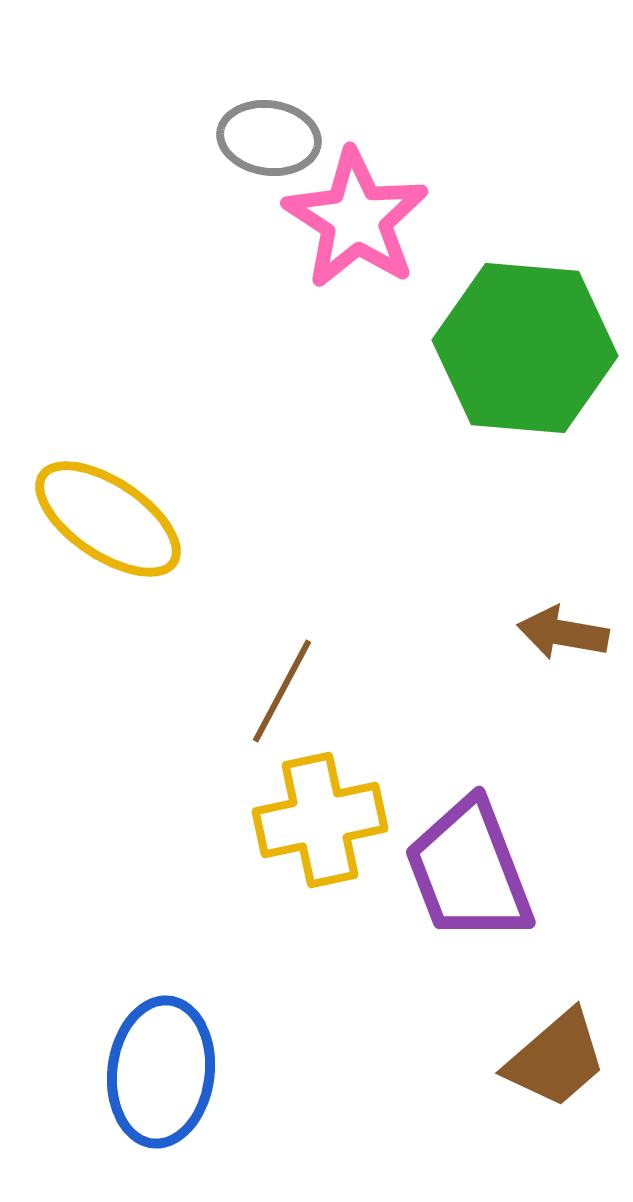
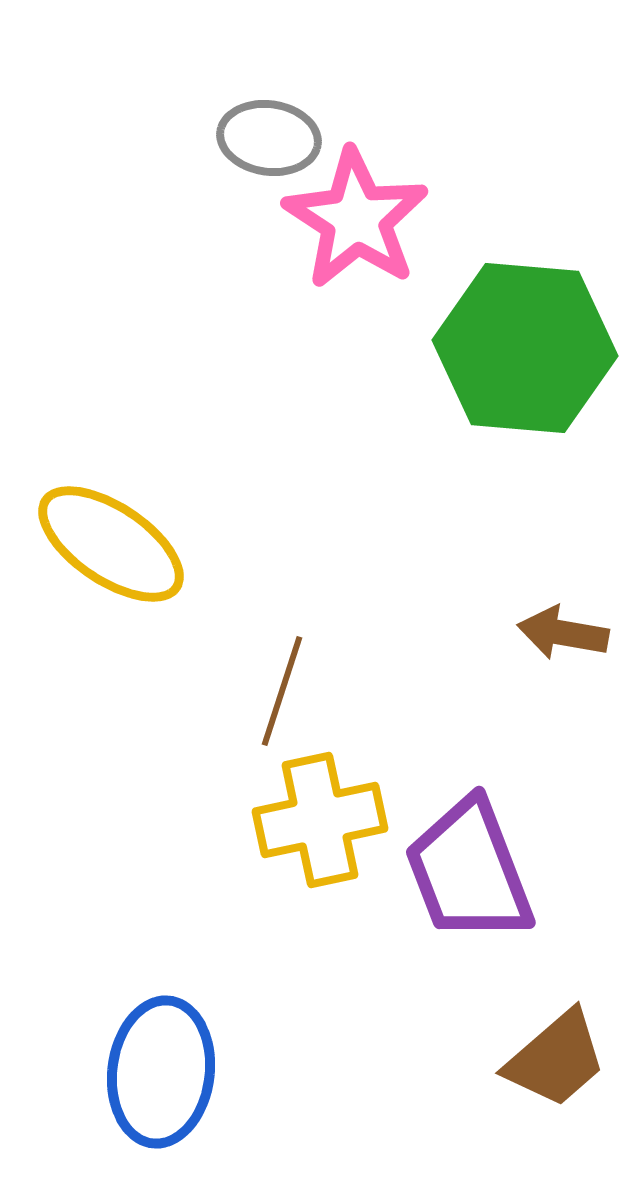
yellow ellipse: moved 3 px right, 25 px down
brown line: rotated 10 degrees counterclockwise
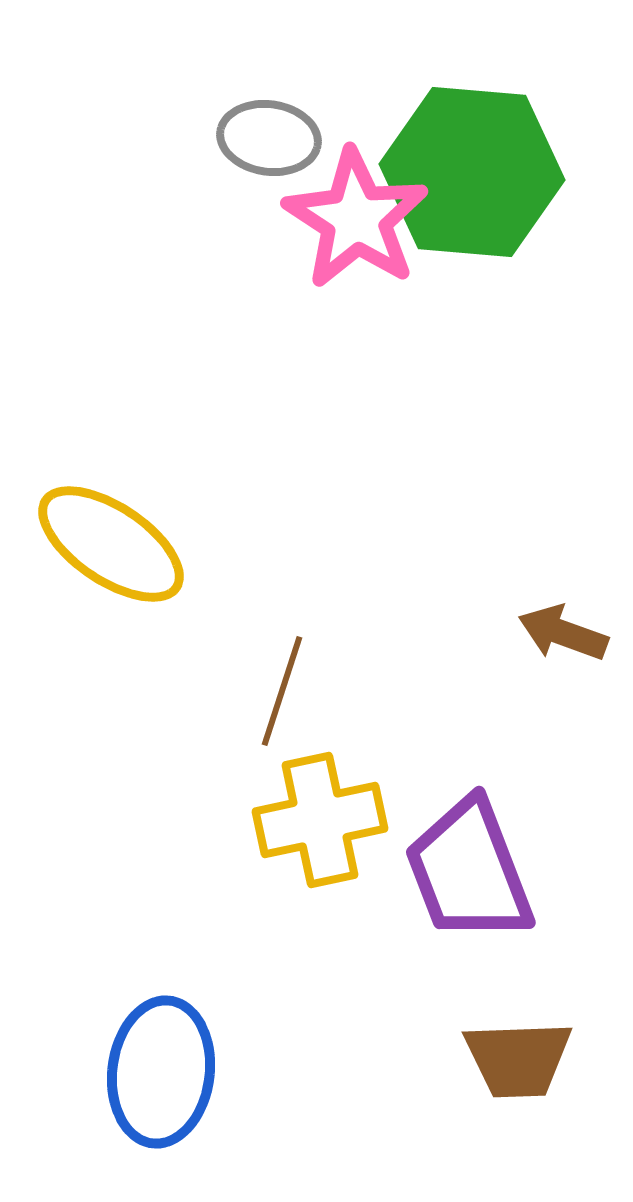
green hexagon: moved 53 px left, 176 px up
brown arrow: rotated 10 degrees clockwise
brown trapezoid: moved 38 px left; rotated 39 degrees clockwise
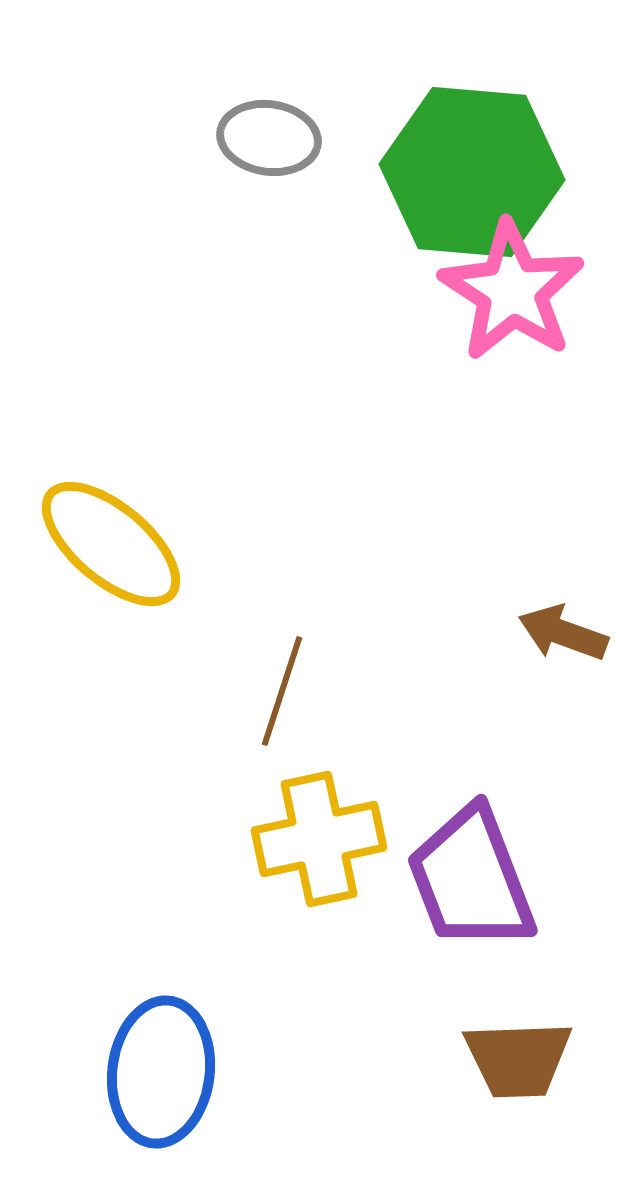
pink star: moved 156 px right, 72 px down
yellow ellipse: rotated 6 degrees clockwise
yellow cross: moved 1 px left, 19 px down
purple trapezoid: moved 2 px right, 8 px down
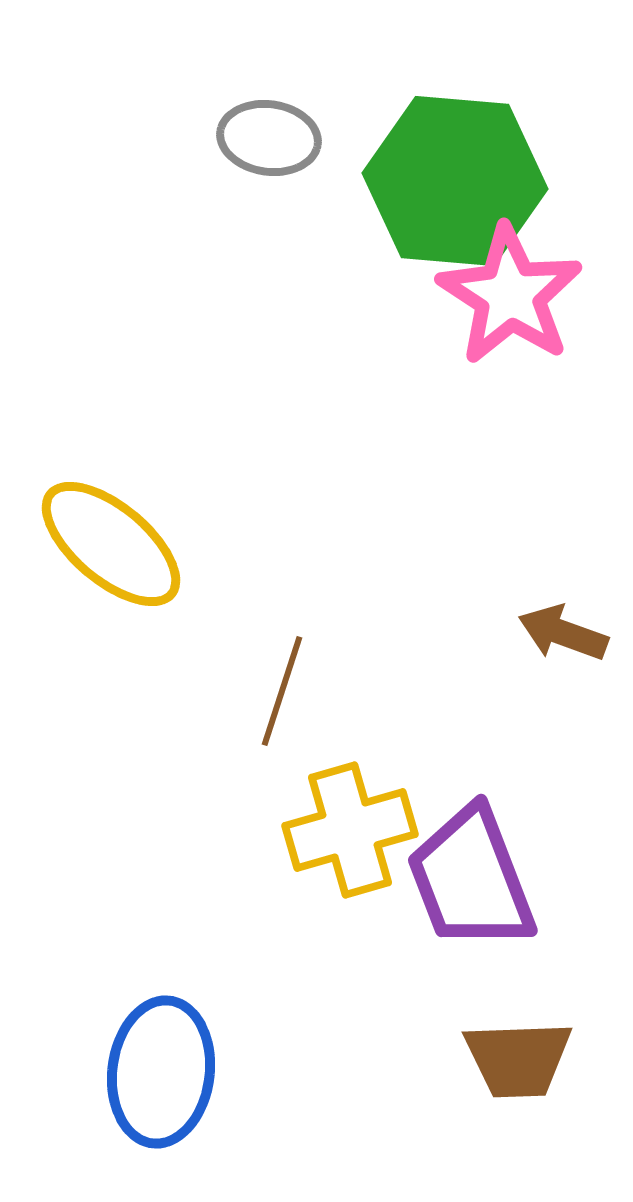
green hexagon: moved 17 px left, 9 px down
pink star: moved 2 px left, 4 px down
yellow cross: moved 31 px right, 9 px up; rotated 4 degrees counterclockwise
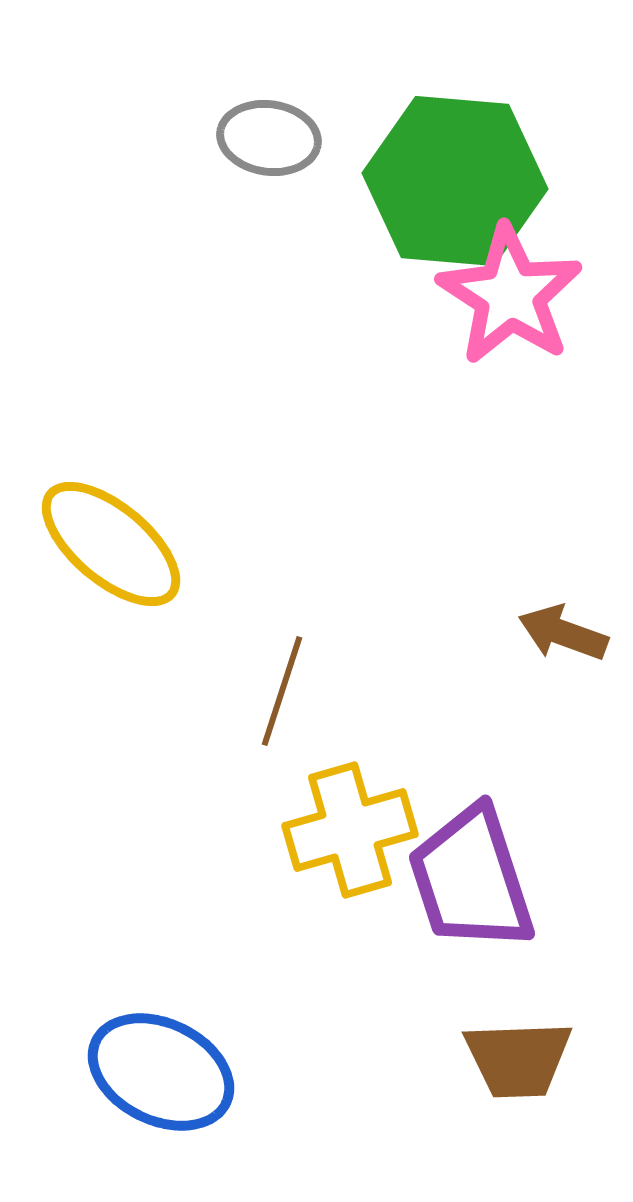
purple trapezoid: rotated 3 degrees clockwise
blue ellipse: rotated 71 degrees counterclockwise
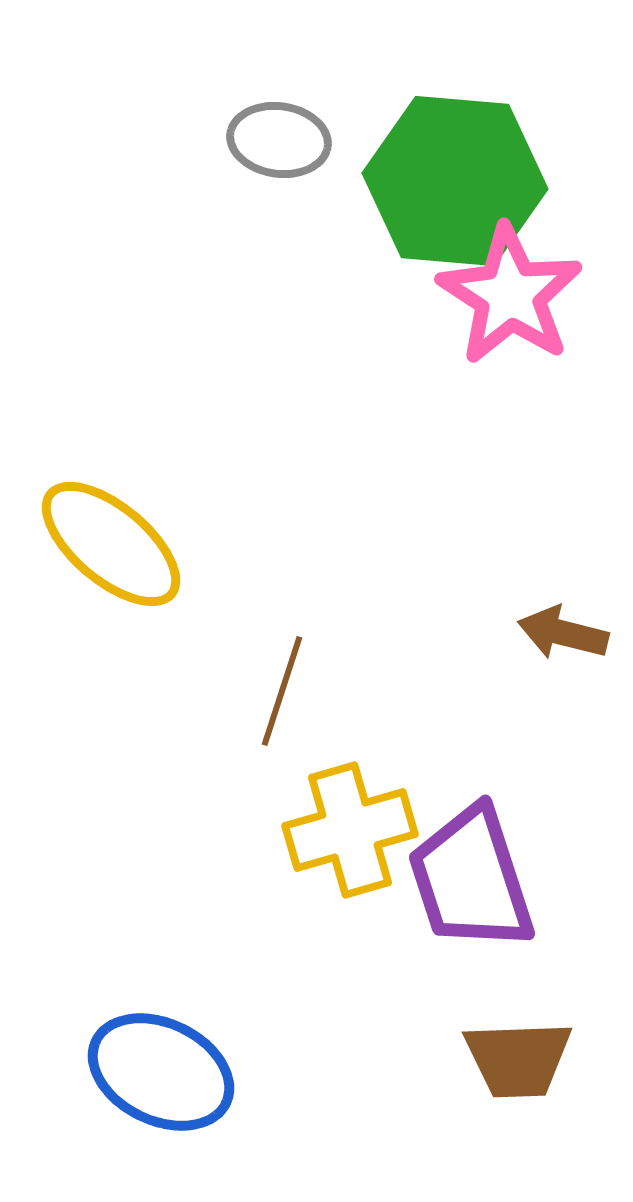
gray ellipse: moved 10 px right, 2 px down
brown arrow: rotated 6 degrees counterclockwise
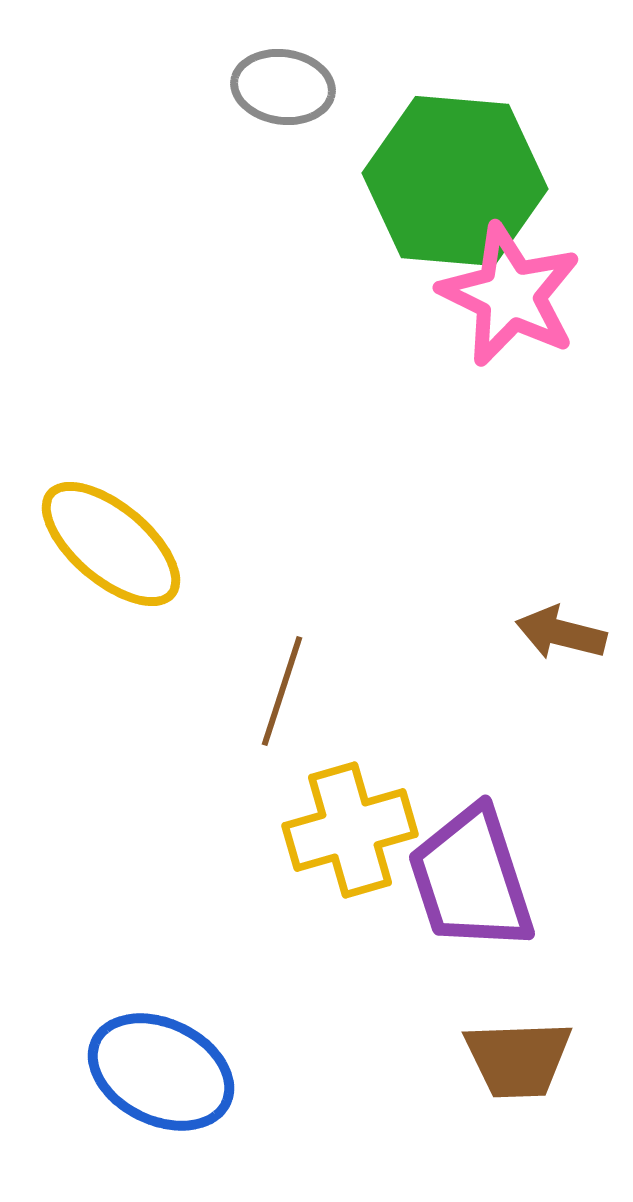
gray ellipse: moved 4 px right, 53 px up
pink star: rotated 7 degrees counterclockwise
brown arrow: moved 2 px left
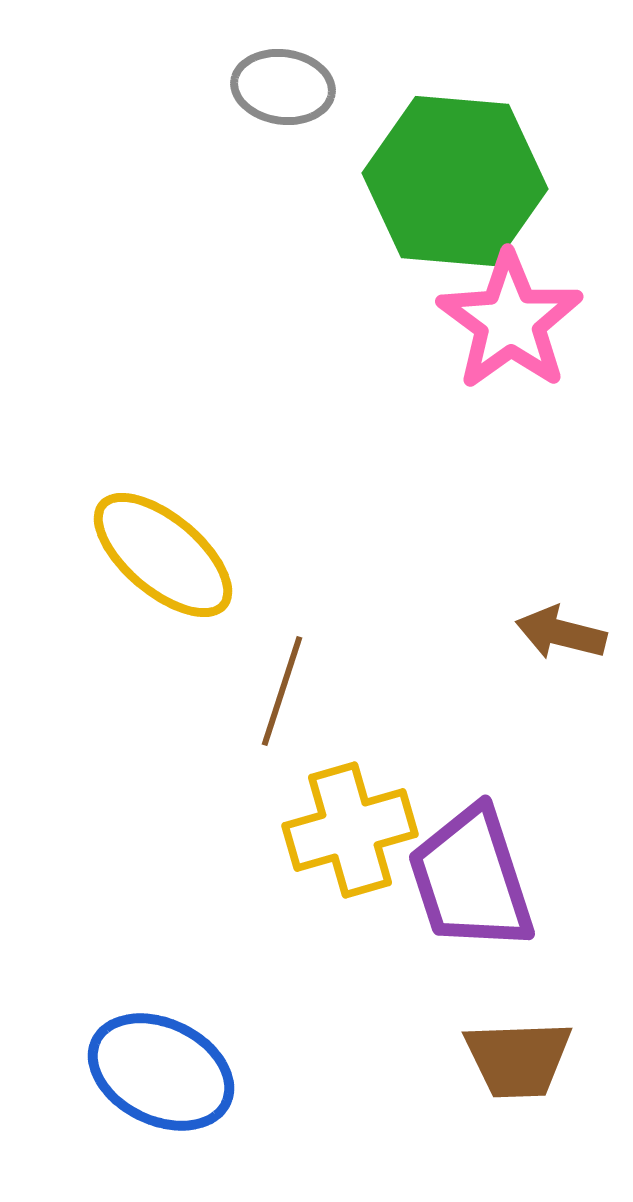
pink star: moved 26 px down; rotated 10 degrees clockwise
yellow ellipse: moved 52 px right, 11 px down
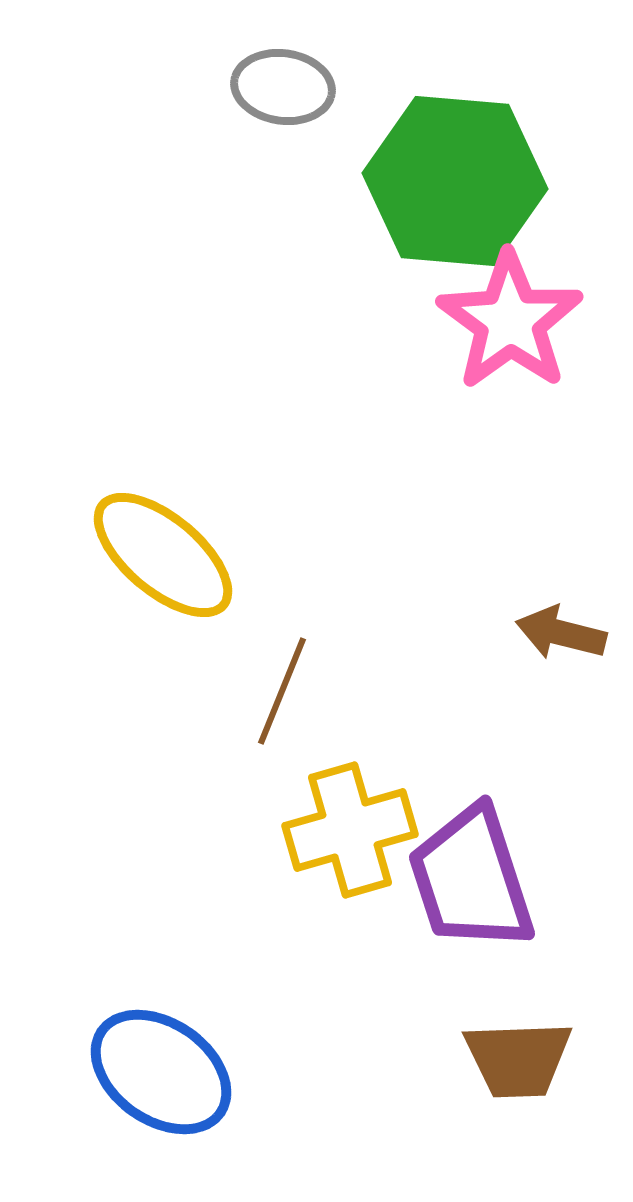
brown line: rotated 4 degrees clockwise
blue ellipse: rotated 9 degrees clockwise
